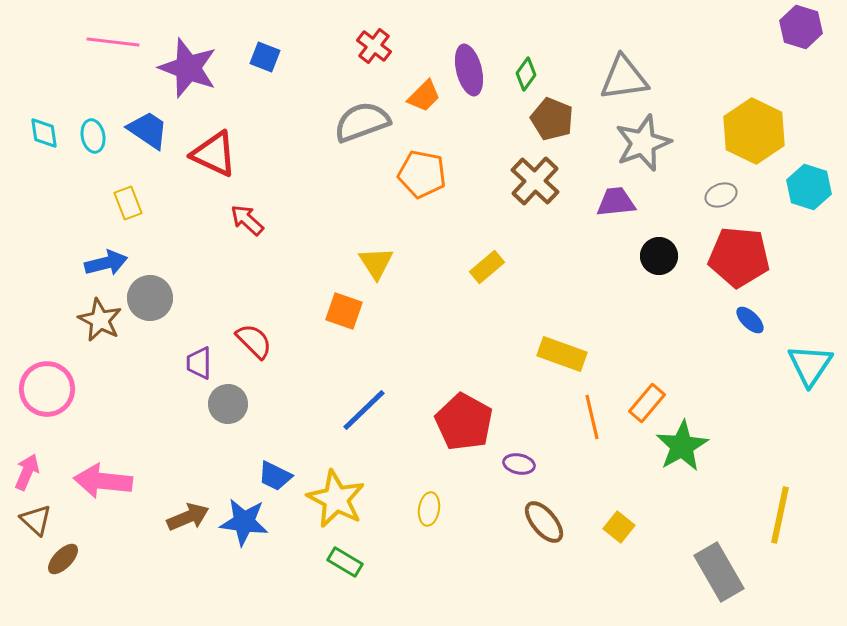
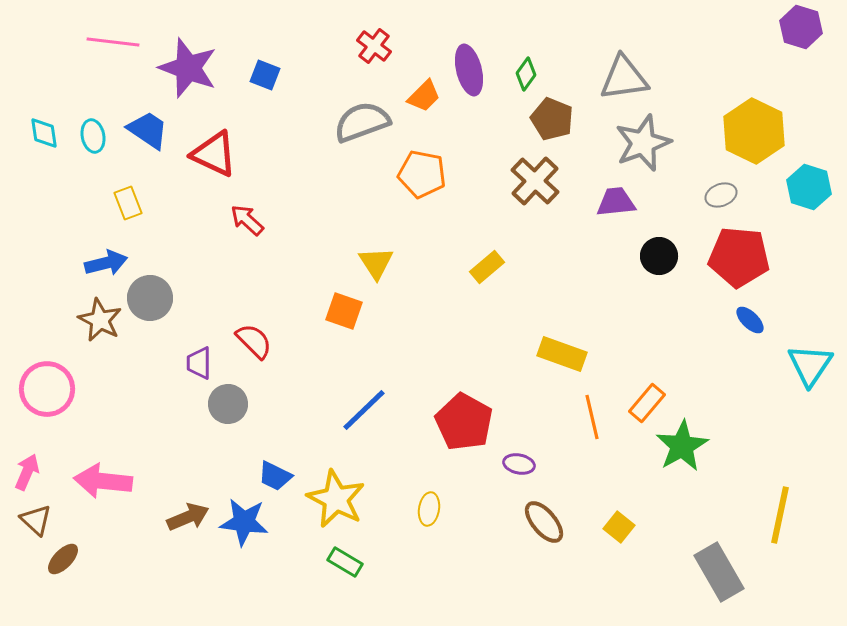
blue square at (265, 57): moved 18 px down
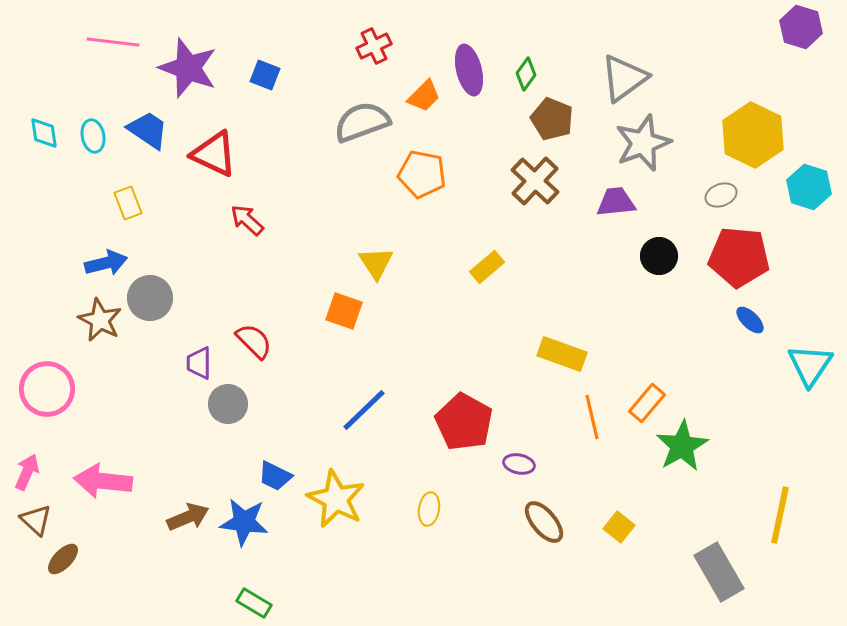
red cross at (374, 46): rotated 28 degrees clockwise
gray triangle at (624, 78): rotated 28 degrees counterclockwise
yellow hexagon at (754, 131): moved 1 px left, 4 px down
green rectangle at (345, 562): moved 91 px left, 41 px down
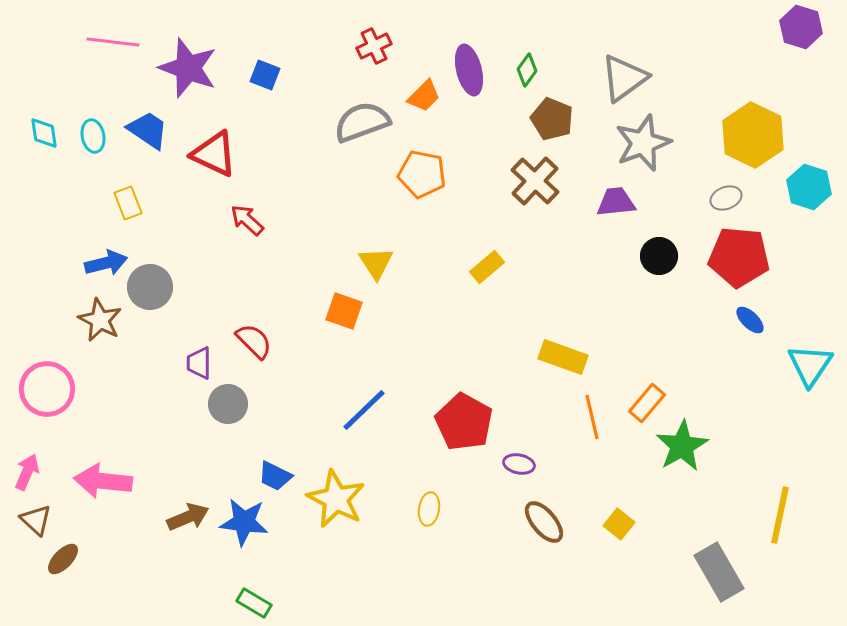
green diamond at (526, 74): moved 1 px right, 4 px up
gray ellipse at (721, 195): moved 5 px right, 3 px down
gray circle at (150, 298): moved 11 px up
yellow rectangle at (562, 354): moved 1 px right, 3 px down
yellow square at (619, 527): moved 3 px up
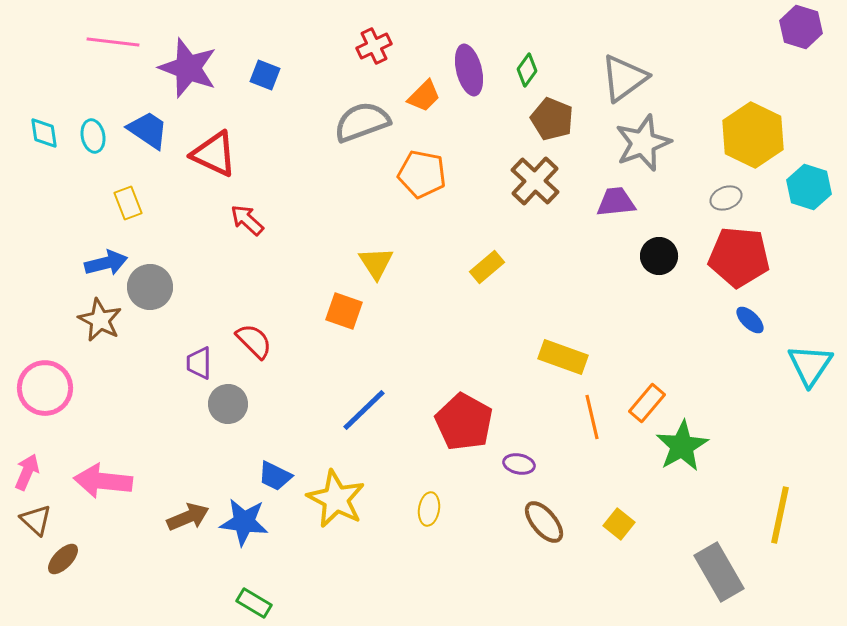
pink circle at (47, 389): moved 2 px left, 1 px up
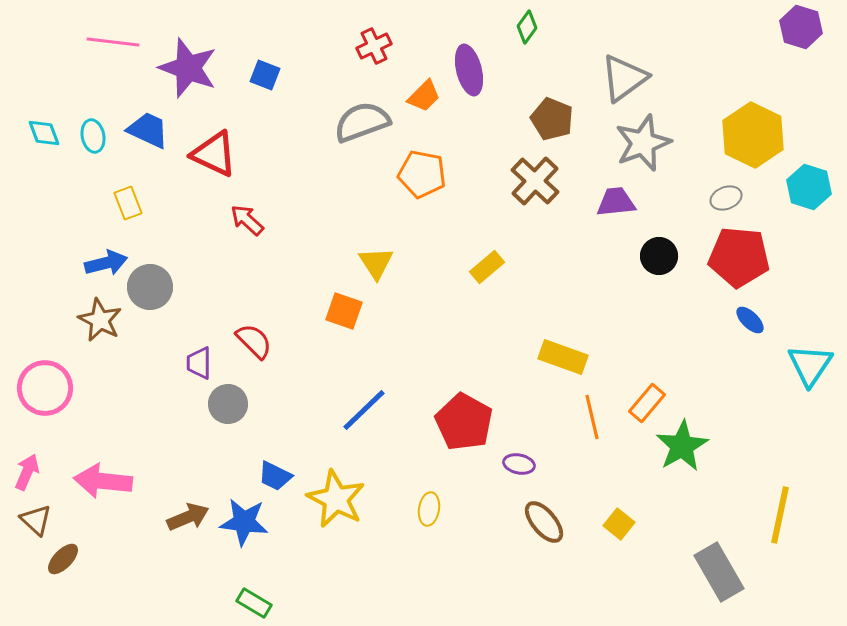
green diamond at (527, 70): moved 43 px up
blue trapezoid at (148, 130): rotated 9 degrees counterclockwise
cyan diamond at (44, 133): rotated 12 degrees counterclockwise
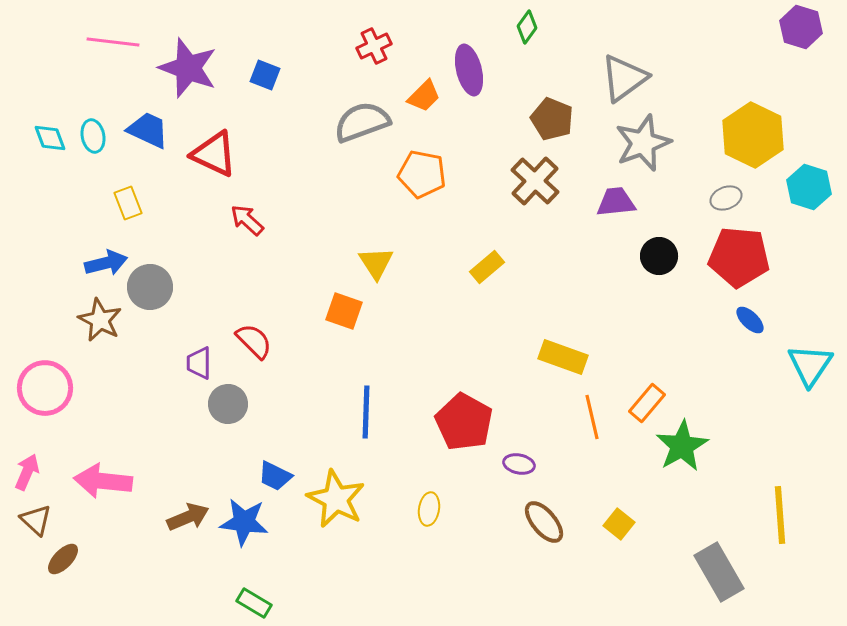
cyan diamond at (44, 133): moved 6 px right, 5 px down
blue line at (364, 410): moved 2 px right, 2 px down; rotated 44 degrees counterclockwise
yellow line at (780, 515): rotated 16 degrees counterclockwise
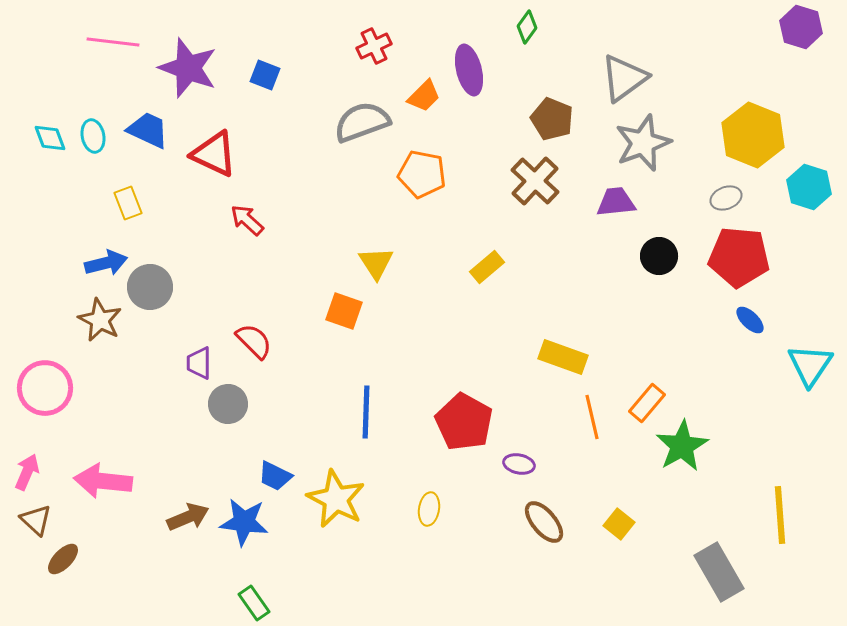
yellow hexagon at (753, 135): rotated 4 degrees counterclockwise
green rectangle at (254, 603): rotated 24 degrees clockwise
